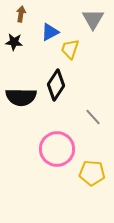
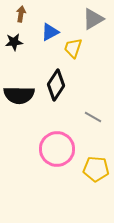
gray triangle: rotated 30 degrees clockwise
black star: rotated 12 degrees counterclockwise
yellow trapezoid: moved 3 px right, 1 px up
black semicircle: moved 2 px left, 2 px up
gray line: rotated 18 degrees counterclockwise
yellow pentagon: moved 4 px right, 4 px up
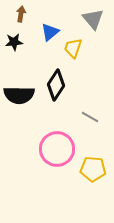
gray triangle: rotated 40 degrees counterclockwise
blue triangle: rotated 12 degrees counterclockwise
gray line: moved 3 px left
yellow pentagon: moved 3 px left
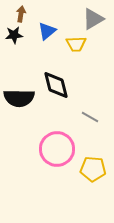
gray triangle: rotated 40 degrees clockwise
blue triangle: moved 3 px left, 1 px up
black star: moved 7 px up
yellow trapezoid: moved 3 px right, 4 px up; rotated 110 degrees counterclockwise
black diamond: rotated 48 degrees counterclockwise
black semicircle: moved 3 px down
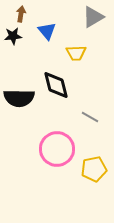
gray triangle: moved 2 px up
blue triangle: rotated 30 degrees counterclockwise
black star: moved 1 px left, 1 px down
yellow trapezoid: moved 9 px down
yellow pentagon: moved 1 px right; rotated 15 degrees counterclockwise
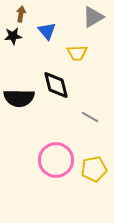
yellow trapezoid: moved 1 px right
pink circle: moved 1 px left, 11 px down
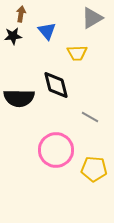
gray triangle: moved 1 px left, 1 px down
pink circle: moved 10 px up
yellow pentagon: rotated 15 degrees clockwise
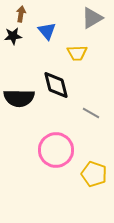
gray line: moved 1 px right, 4 px up
yellow pentagon: moved 5 px down; rotated 15 degrees clockwise
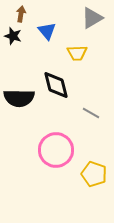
black star: rotated 24 degrees clockwise
